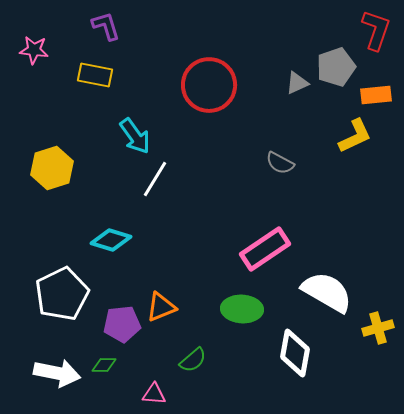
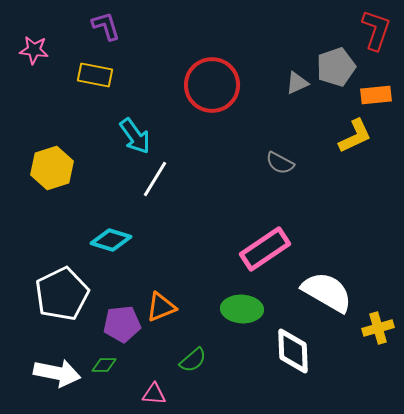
red circle: moved 3 px right
white diamond: moved 2 px left, 2 px up; rotated 12 degrees counterclockwise
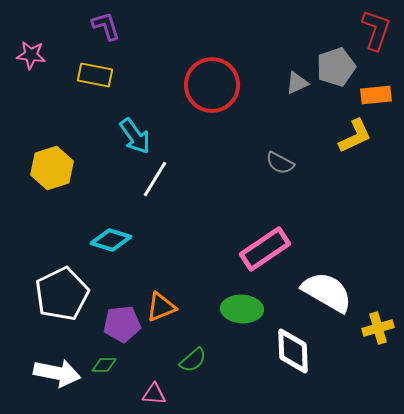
pink star: moved 3 px left, 5 px down
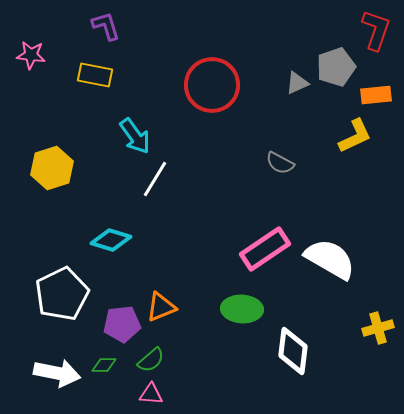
white semicircle: moved 3 px right, 33 px up
white diamond: rotated 9 degrees clockwise
green semicircle: moved 42 px left
pink triangle: moved 3 px left
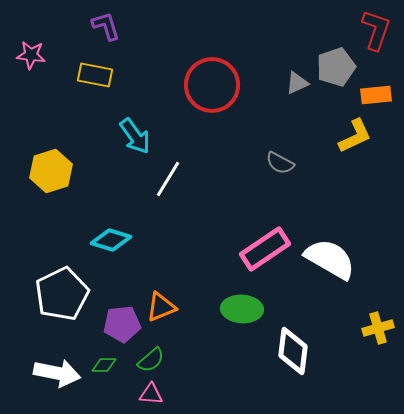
yellow hexagon: moved 1 px left, 3 px down
white line: moved 13 px right
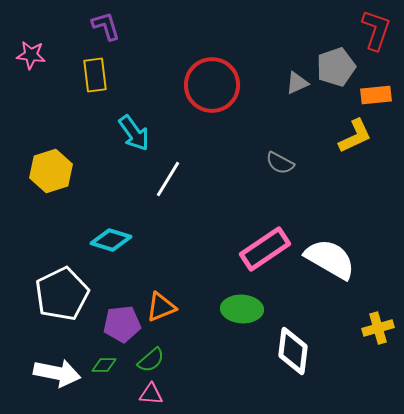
yellow rectangle: rotated 72 degrees clockwise
cyan arrow: moved 1 px left, 3 px up
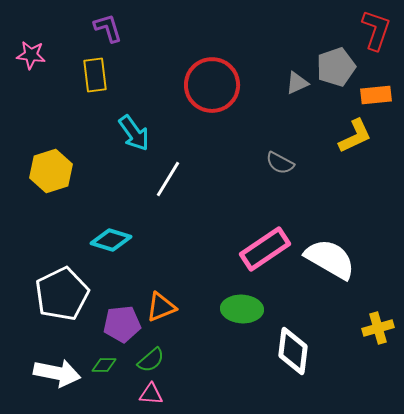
purple L-shape: moved 2 px right, 2 px down
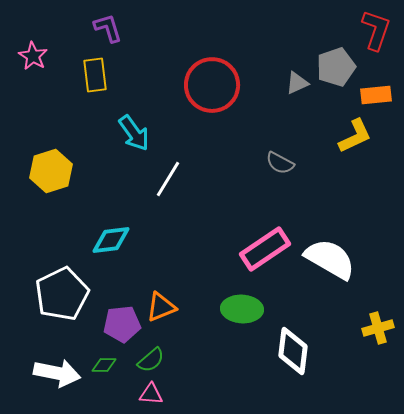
pink star: moved 2 px right, 1 px down; rotated 24 degrees clockwise
cyan diamond: rotated 24 degrees counterclockwise
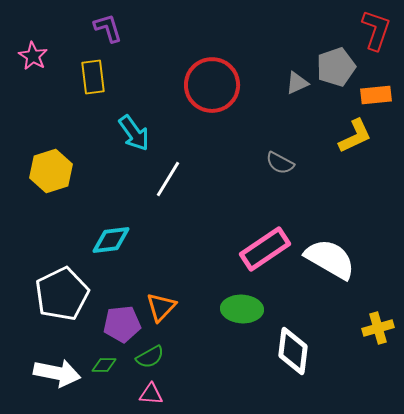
yellow rectangle: moved 2 px left, 2 px down
orange triangle: rotated 24 degrees counterclockwise
green semicircle: moved 1 px left, 3 px up; rotated 12 degrees clockwise
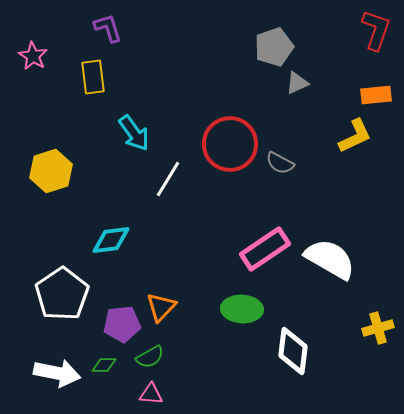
gray pentagon: moved 62 px left, 20 px up
red circle: moved 18 px right, 59 px down
white pentagon: rotated 8 degrees counterclockwise
